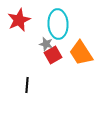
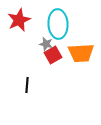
orange trapezoid: rotated 60 degrees counterclockwise
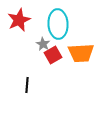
gray star: moved 3 px left; rotated 16 degrees clockwise
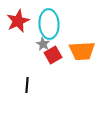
red star: moved 1 px left, 1 px down
cyan ellipse: moved 9 px left
orange trapezoid: moved 1 px right, 2 px up
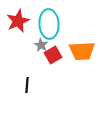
gray star: moved 2 px left, 1 px down
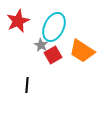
cyan ellipse: moved 5 px right, 3 px down; rotated 28 degrees clockwise
orange trapezoid: rotated 36 degrees clockwise
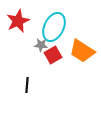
gray star: rotated 24 degrees counterclockwise
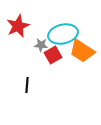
red star: moved 5 px down
cyan ellipse: moved 9 px right, 7 px down; rotated 52 degrees clockwise
